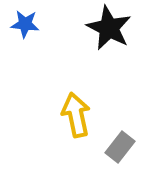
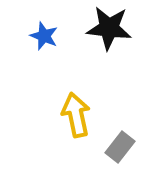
blue star: moved 19 px right, 12 px down; rotated 16 degrees clockwise
black star: rotated 21 degrees counterclockwise
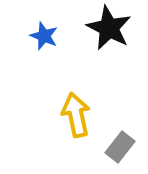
black star: rotated 21 degrees clockwise
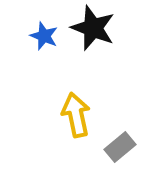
black star: moved 16 px left; rotated 6 degrees counterclockwise
gray rectangle: rotated 12 degrees clockwise
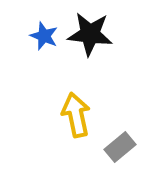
black star: moved 3 px left, 6 px down; rotated 15 degrees counterclockwise
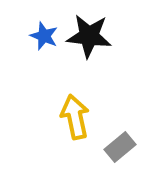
black star: moved 1 px left, 2 px down
yellow arrow: moved 1 px left, 2 px down
